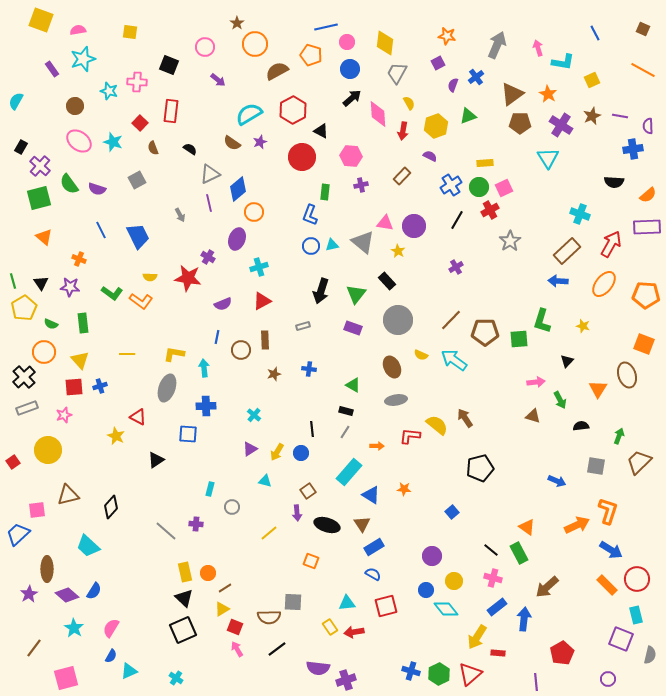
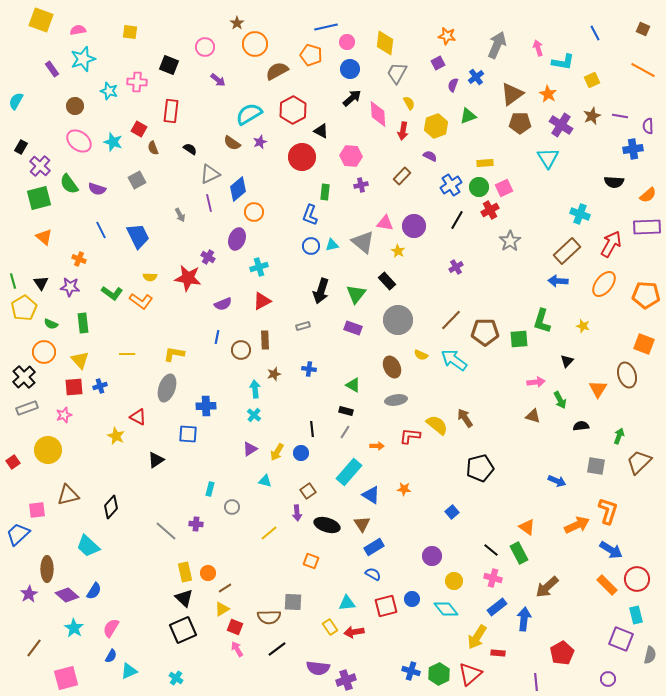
red square at (140, 123): moved 1 px left, 6 px down; rotated 14 degrees counterclockwise
cyan arrow at (204, 368): moved 51 px right, 21 px down
blue circle at (426, 590): moved 14 px left, 9 px down
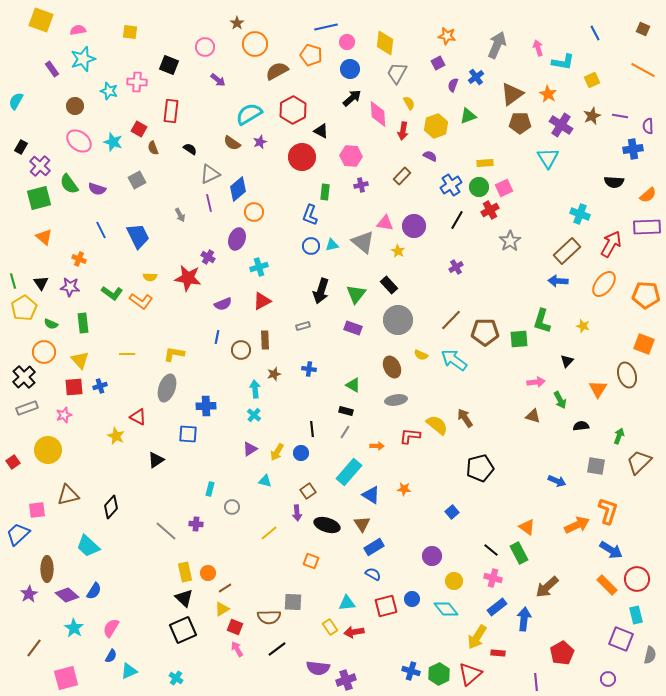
black rectangle at (387, 281): moved 2 px right, 4 px down
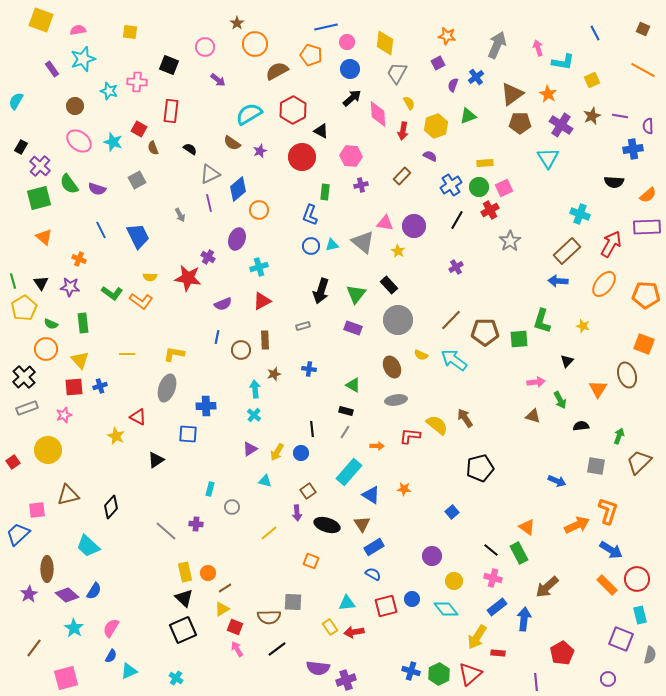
purple star at (260, 142): moved 9 px down
orange circle at (254, 212): moved 5 px right, 2 px up
orange circle at (44, 352): moved 2 px right, 3 px up
cyan rectangle at (636, 615): moved 4 px right
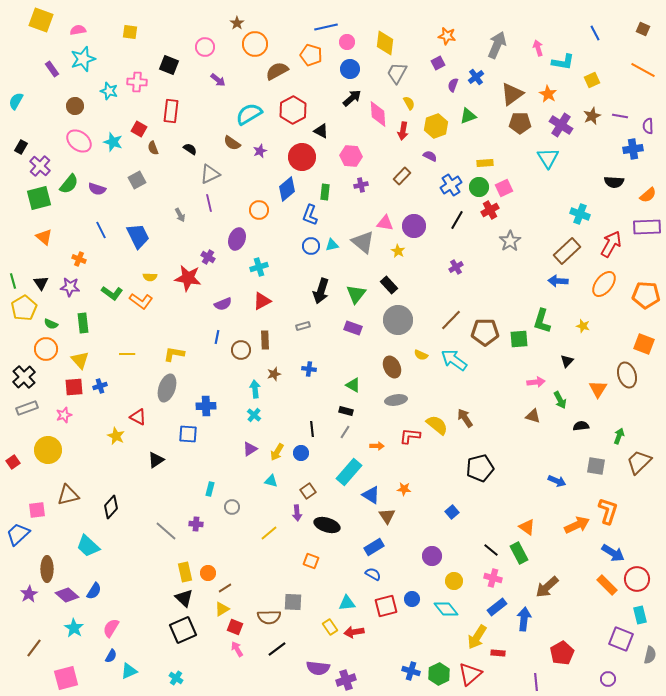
green semicircle at (69, 184): rotated 105 degrees counterclockwise
blue diamond at (238, 189): moved 49 px right
cyan triangle at (265, 481): moved 6 px right
brown triangle at (362, 524): moved 25 px right, 8 px up
blue arrow at (611, 550): moved 2 px right, 3 px down
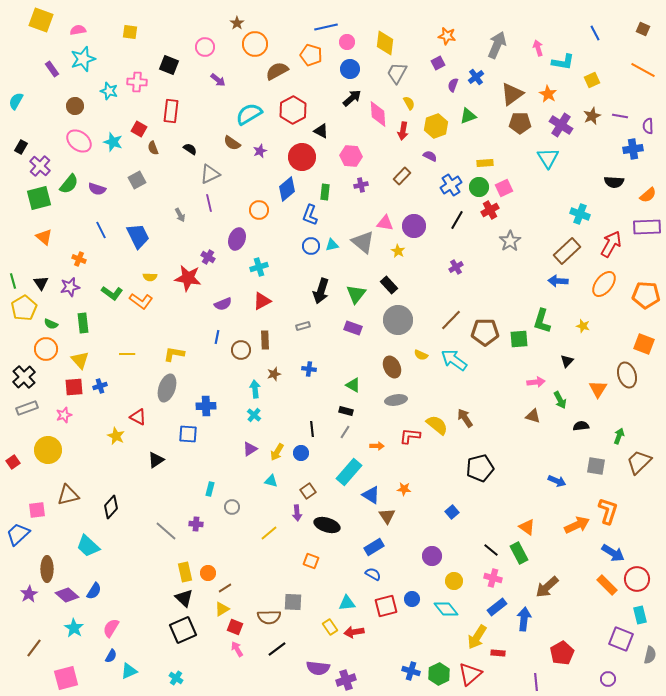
purple star at (70, 287): rotated 18 degrees counterclockwise
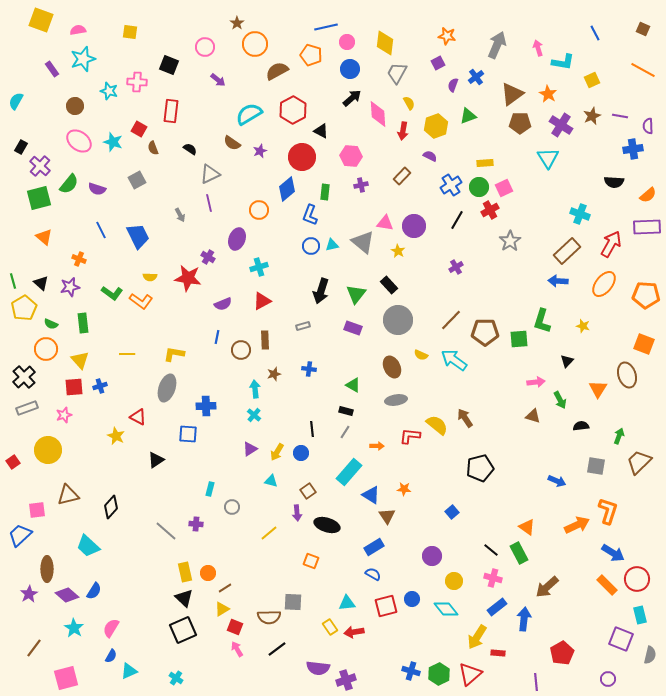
black triangle at (41, 283): rotated 14 degrees counterclockwise
blue trapezoid at (18, 534): moved 2 px right, 1 px down
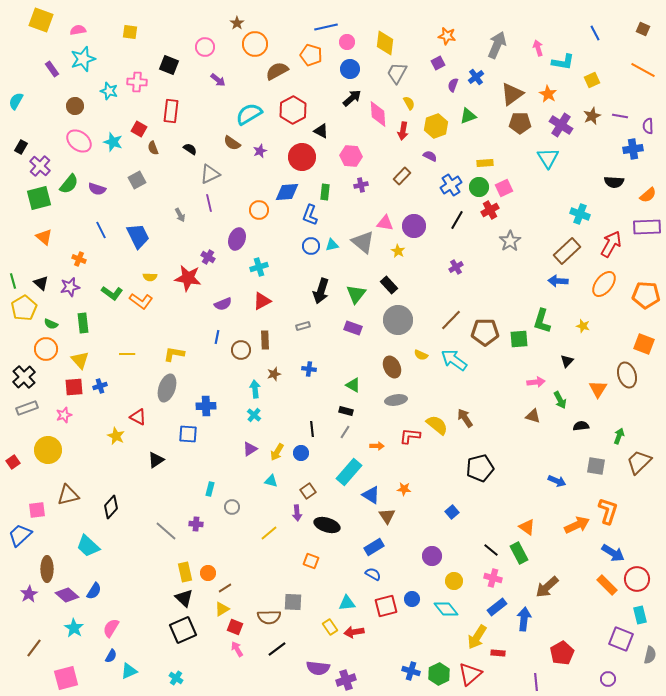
blue diamond at (287, 189): moved 3 px down; rotated 35 degrees clockwise
